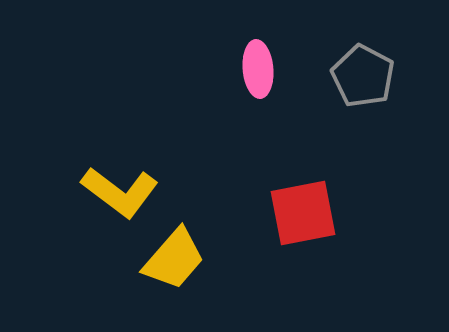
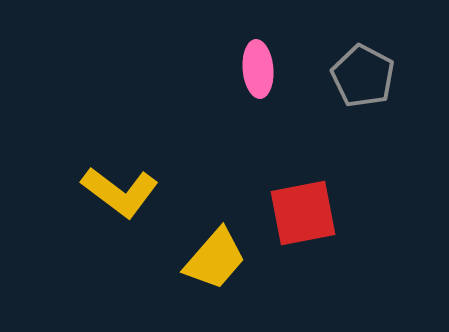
yellow trapezoid: moved 41 px right
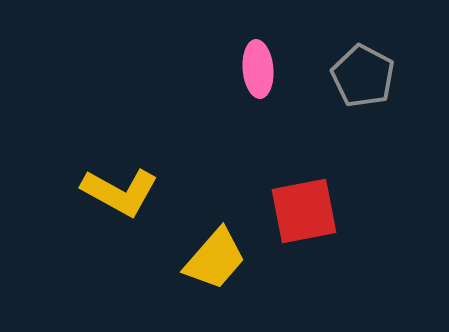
yellow L-shape: rotated 8 degrees counterclockwise
red square: moved 1 px right, 2 px up
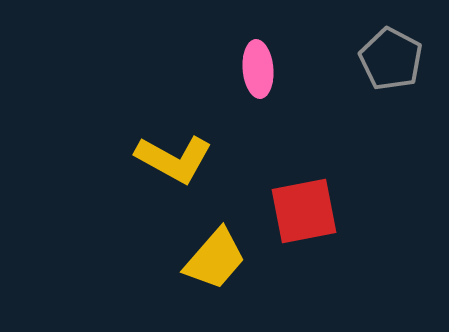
gray pentagon: moved 28 px right, 17 px up
yellow L-shape: moved 54 px right, 33 px up
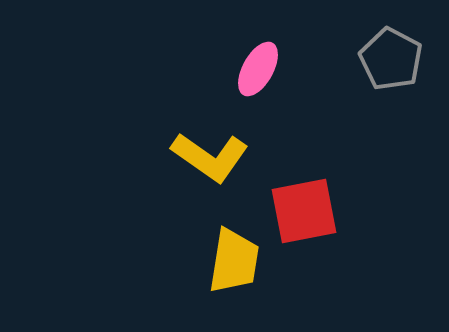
pink ellipse: rotated 34 degrees clockwise
yellow L-shape: moved 36 px right, 2 px up; rotated 6 degrees clockwise
yellow trapezoid: moved 19 px right, 2 px down; rotated 32 degrees counterclockwise
